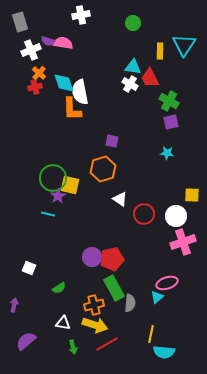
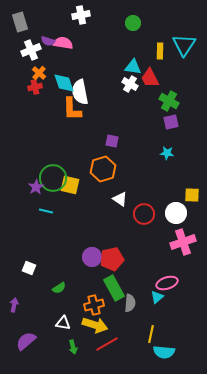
purple star at (58, 196): moved 22 px left, 9 px up
cyan line at (48, 214): moved 2 px left, 3 px up
white circle at (176, 216): moved 3 px up
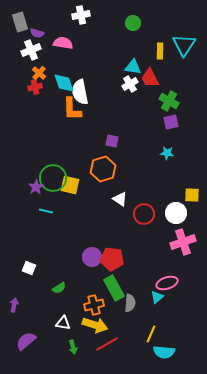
purple semicircle at (48, 41): moved 11 px left, 8 px up
white cross at (130, 84): rotated 28 degrees clockwise
red pentagon at (112, 259): rotated 20 degrees clockwise
yellow line at (151, 334): rotated 12 degrees clockwise
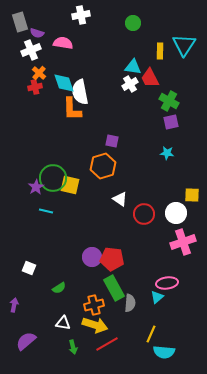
orange hexagon at (103, 169): moved 3 px up
pink ellipse at (167, 283): rotated 10 degrees clockwise
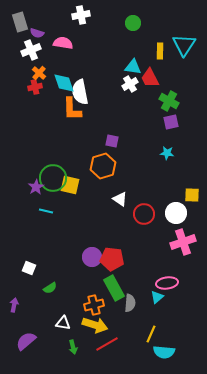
green semicircle at (59, 288): moved 9 px left
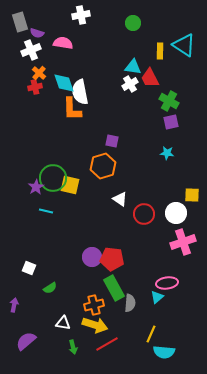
cyan triangle at (184, 45): rotated 30 degrees counterclockwise
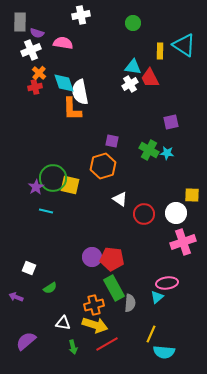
gray rectangle at (20, 22): rotated 18 degrees clockwise
green cross at (169, 101): moved 20 px left, 49 px down
purple arrow at (14, 305): moved 2 px right, 8 px up; rotated 80 degrees counterclockwise
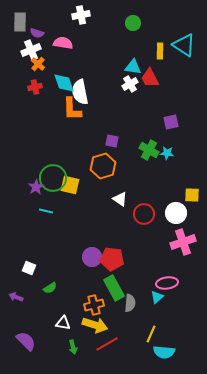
orange cross at (39, 73): moved 1 px left, 9 px up
purple semicircle at (26, 341): rotated 85 degrees clockwise
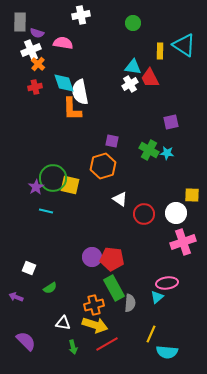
cyan semicircle at (164, 352): moved 3 px right
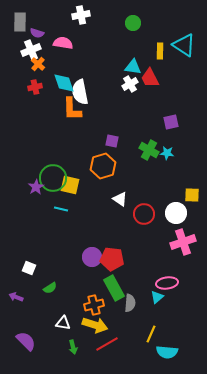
cyan line at (46, 211): moved 15 px right, 2 px up
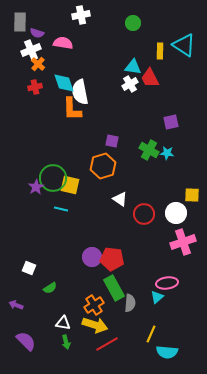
purple arrow at (16, 297): moved 8 px down
orange cross at (94, 305): rotated 18 degrees counterclockwise
green arrow at (73, 347): moved 7 px left, 5 px up
